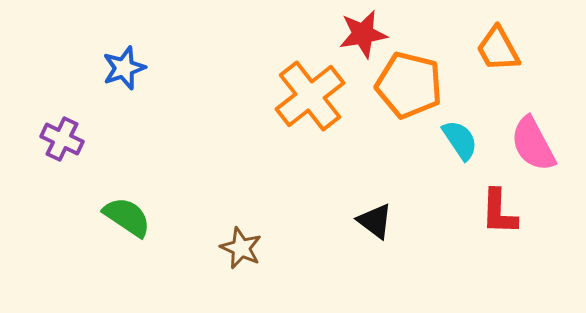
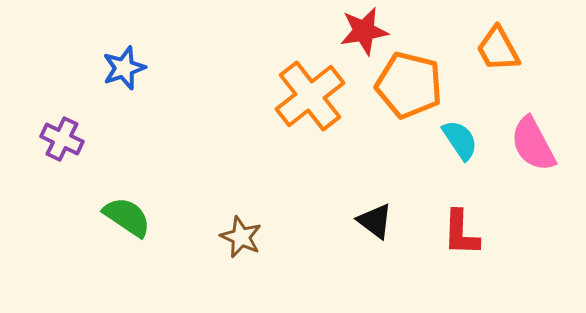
red star: moved 1 px right, 3 px up
red L-shape: moved 38 px left, 21 px down
brown star: moved 11 px up
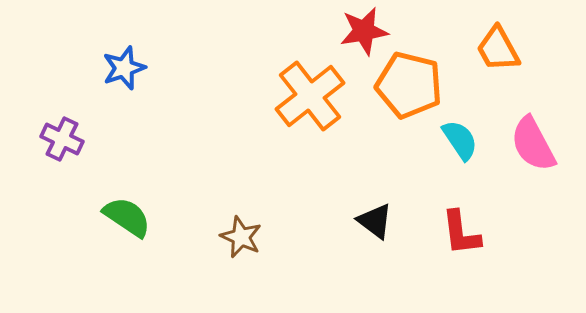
red L-shape: rotated 9 degrees counterclockwise
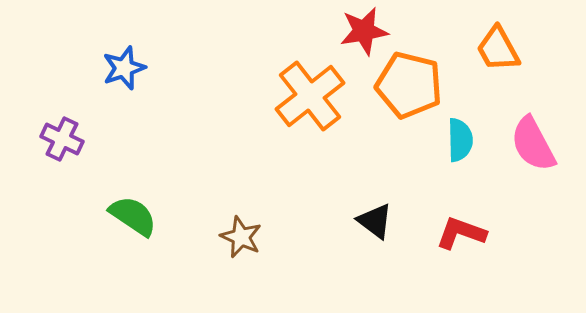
cyan semicircle: rotated 33 degrees clockwise
green semicircle: moved 6 px right, 1 px up
red L-shape: rotated 117 degrees clockwise
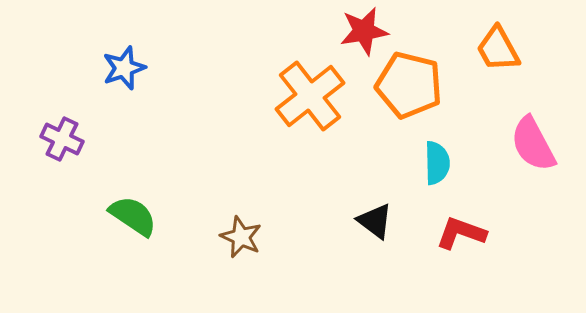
cyan semicircle: moved 23 px left, 23 px down
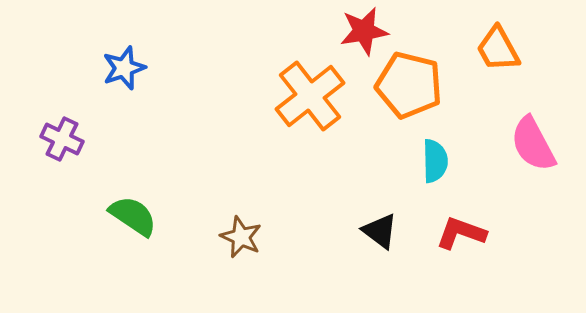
cyan semicircle: moved 2 px left, 2 px up
black triangle: moved 5 px right, 10 px down
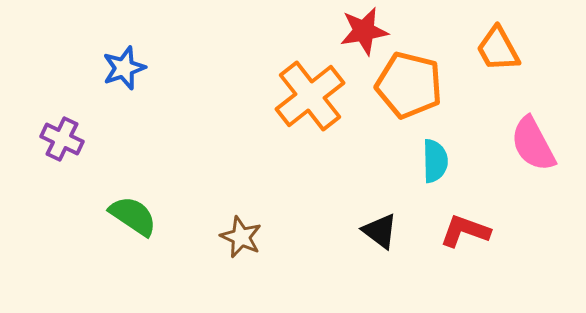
red L-shape: moved 4 px right, 2 px up
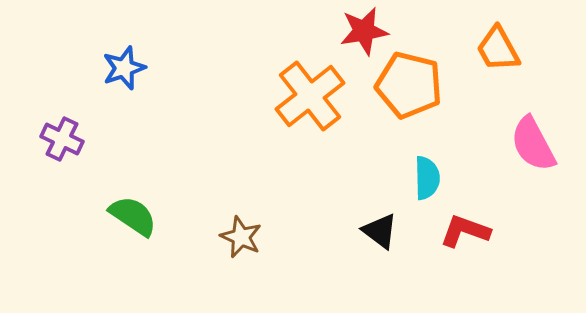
cyan semicircle: moved 8 px left, 17 px down
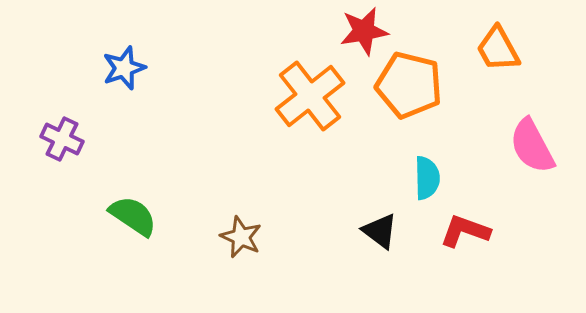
pink semicircle: moved 1 px left, 2 px down
